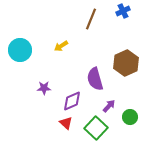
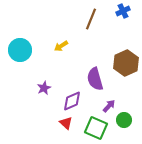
purple star: rotated 24 degrees counterclockwise
green circle: moved 6 px left, 3 px down
green square: rotated 20 degrees counterclockwise
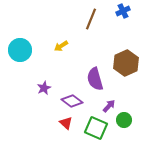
purple diamond: rotated 60 degrees clockwise
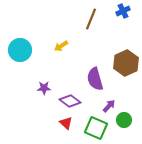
purple star: rotated 24 degrees clockwise
purple diamond: moved 2 px left
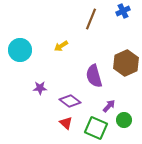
purple semicircle: moved 1 px left, 3 px up
purple star: moved 4 px left
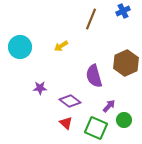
cyan circle: moved 3 px up
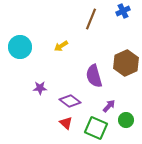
green circle: moved 2 px right
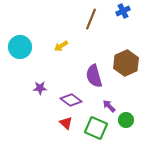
purple diamond: moved 1 px right, 1 px up
purple arrow: rotated 88 degrees counterclockwise
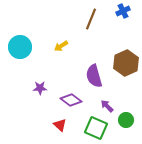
purple arrow: moved 2 px left
red triangle: moved 6 px left, 2 px down
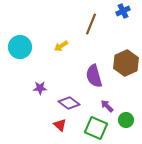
brown line: moved 5 px down
purple diamond: moved 2 px left, 3 px down
